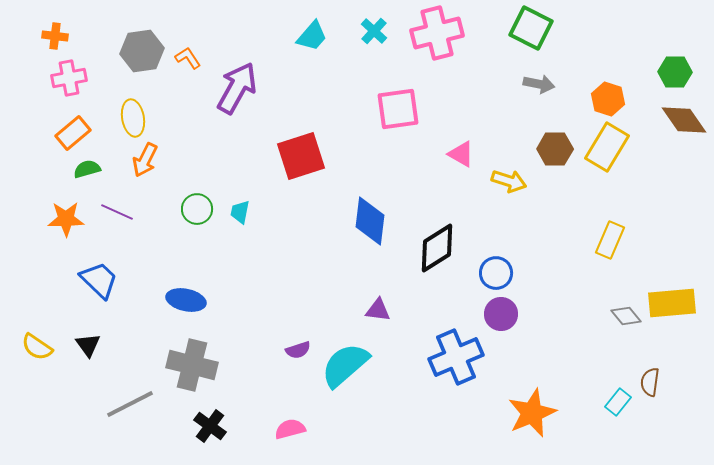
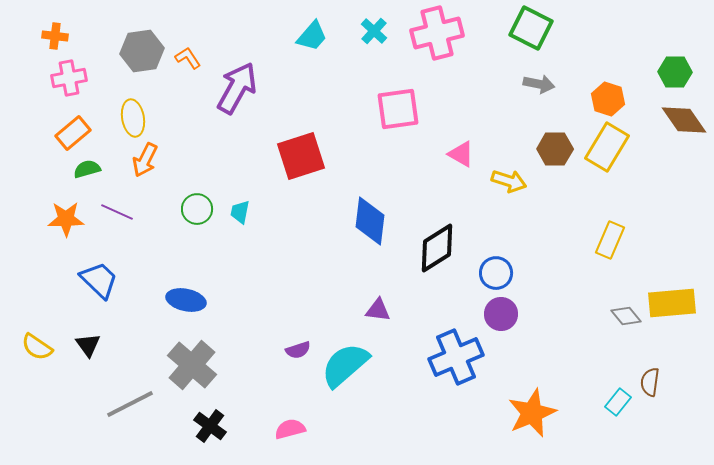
gray cross at (192, 365): rotated 27 degrees clockwise
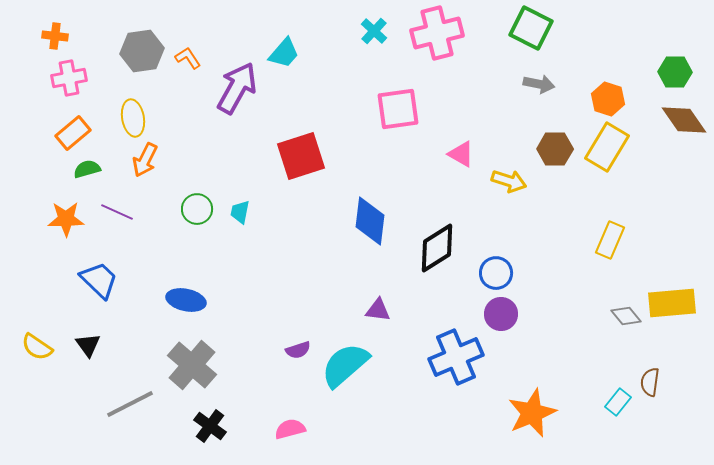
cyan trapezoid at (312, 36): moved 28 px left, 17 px down
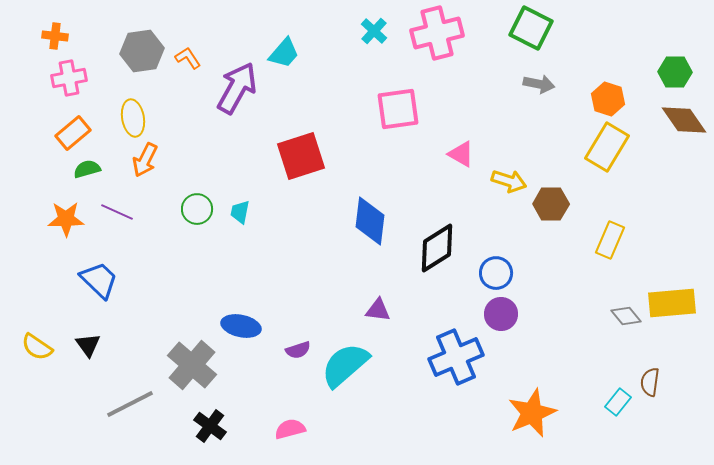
brown hexagon at (555, 149): moved 4 px left, 55 px down
blue ellipse at (186, 300): moved 55 px right, 26 px down
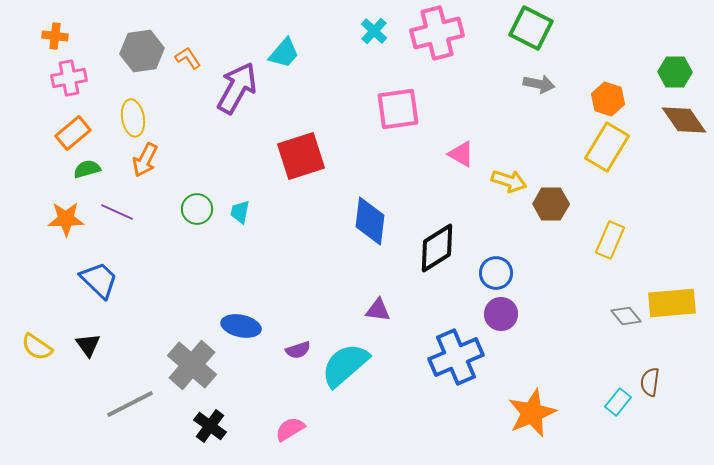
pink semicircle at (290, 429): rotated 16 degrees counterclockwise
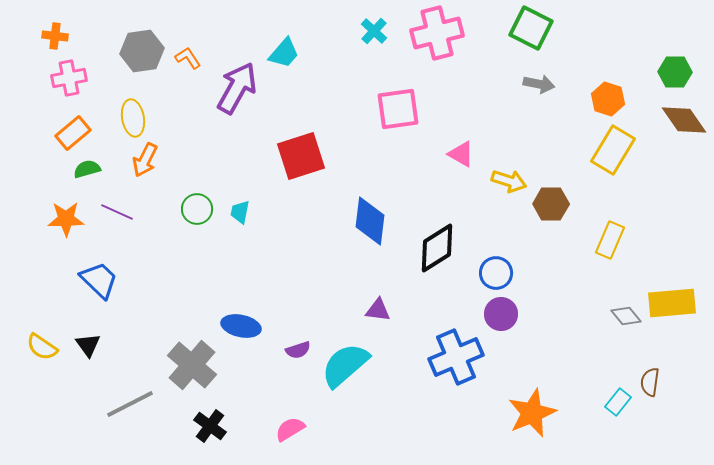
yellow rectangle at (607, 147): moved 6 px right, 3 px down
yellow semicircle at (37, 347): moved 5 px right
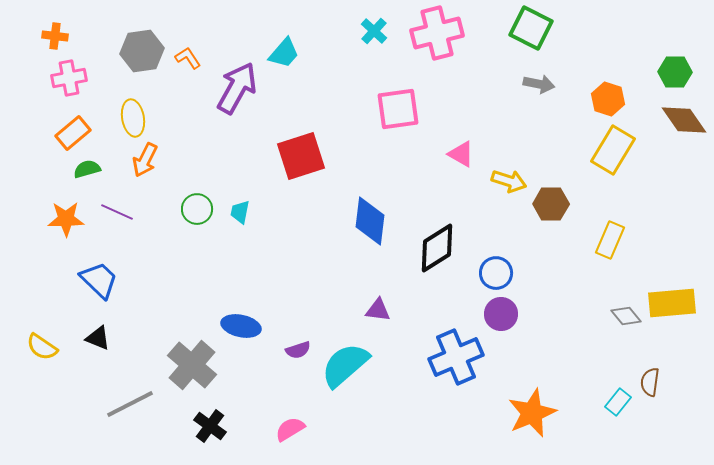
black triangle at (88, 345): moved 10 px right, 7 px up; rotated 32 degrees counterclockwise
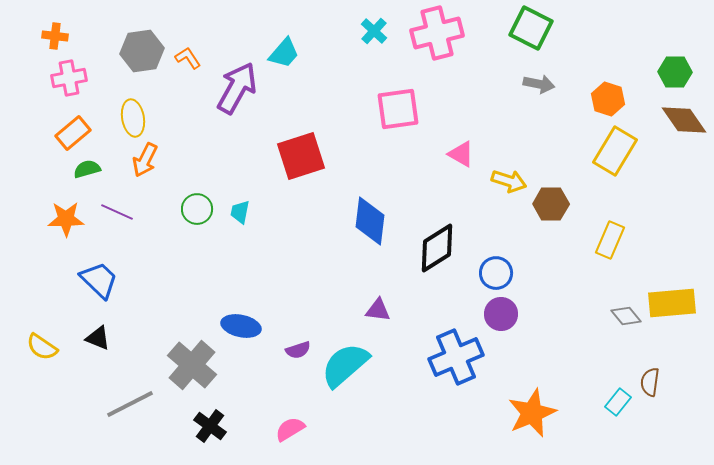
yellow rectangle at (613, 150): moved 2 px right, 1 px down
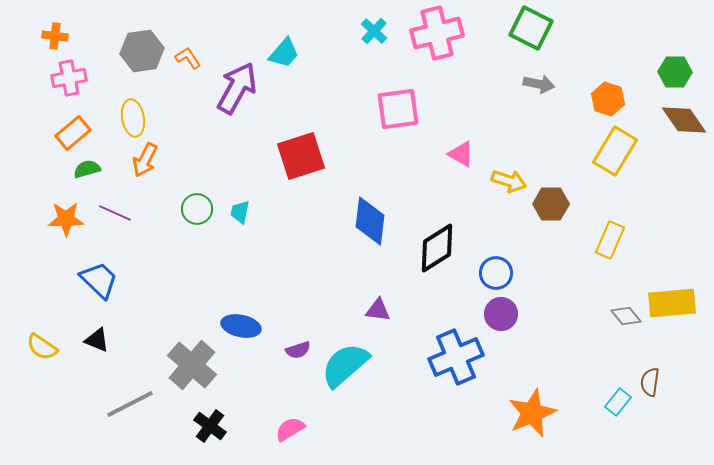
purple line at (117, 212): moved 2 px left, 1 px down
black triangle at (98, 338): moved 1 px left, 2 px down
